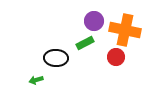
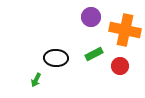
purple circle: moved 3 px left, 4 px up
green rectangle: moved 9 px right, 11 px down
red circle: moved 4 px right, 9 px down
green arrow: rotated 48 degrees counterclockwise
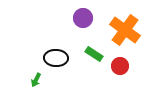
purple circle: moved 8 px left, 1 px down
orange cross: rotated 24 degrees clockwise
green rectangle: rotated 60 degrees clockwise
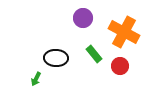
orange cross: moved 1 px left, 2 px down; rotated 8 degrees counterclockwise
green rectangle: rotated 18 degrees clockwise
green arrow: moved 1 px up
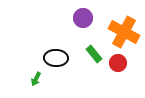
red circle: moved 2 px left, 3 px up
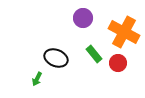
black ellipse: rotated 20 degrees clockwise
green arrow: moved 1 px right
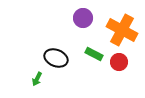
orange cross: moved 2 px left, 2 px up
green rectangle: rotated 24 degrees counterclockwise
red circle: moved 1 px right, 1 px up
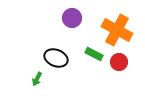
purple circle: moved 11 px left
orange cross: moved 5 px left
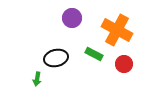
black ellipse: rotated 35 degrees counterclockwise
red circle: moved 5 px right, 2 px down
green arrow: rotated 16 degrees counterclockwise
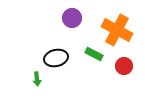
red circle: moved 2 px down
green arrow: rotated 16 degrees counterclockwise
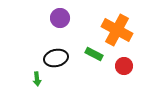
purple circle: moved 12 px left
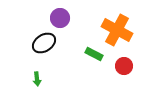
black ellipse: moved 12 px left, 15 px up; rotated 20 degrees counterclockwise
